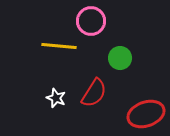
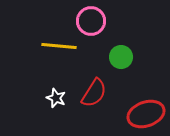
green circle: moved 1 px right, 1 px up
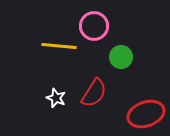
pink circle: moved 3 px right, 5 px down
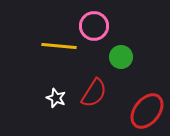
red ellipse: moved 1 px right, 3 px up; rotated 33 degrees counterclockwise
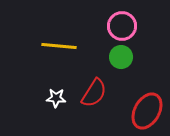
pink circle: moved 28 px right
white star: rotated 18 degrees counterclockwise
red ellipse: rotated 9 degrees counterclockwise
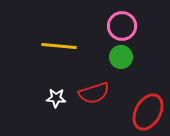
red semicircle: rotated 40 degrees clockwise
red ellipse: moved 1 px right, 1 px down
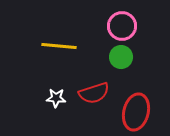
red ellipse: moved 12 px left; rotated 15 degrees counterclockwise
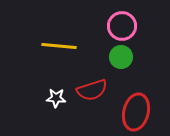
red semicircle: moved 2 px left, 3 px up
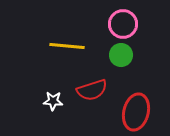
pink circle: moved 1 px right, 2 px up
yellow line: moved 8 px right
green circle: moved 2 px up
white star: moved 3 px left, 3 px down
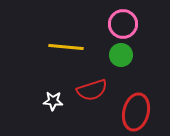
yellow line: moved 1 px left, 1 px down
